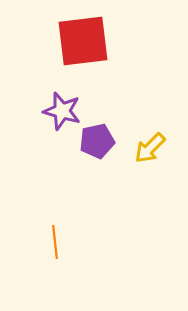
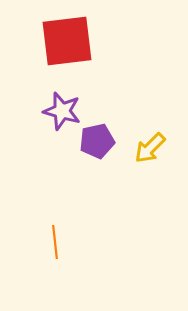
red square: moved 16 px left
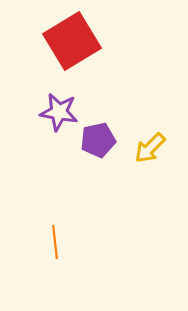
red square: moved 5 px right; rotated 24 degrees counterclockwise
purple star: moved 3 px left, 1 px down; rotated 6 degrees counterclockwise
purple pentagon: moved 1 px right, 1 px up
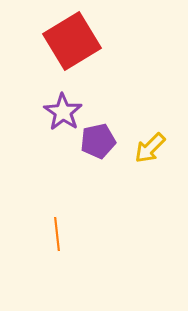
purple star: moved 4 px right; rotated 24 degrees clockwise
purple pentagon: moved 1 px down
orange line: moved 2 px right, 8 px up
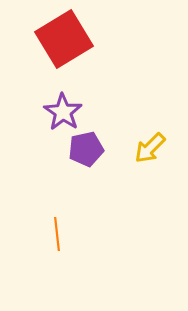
red square: moved 8 px left, 2 px up
purple pentagon: moved 12 px left, 8 px down
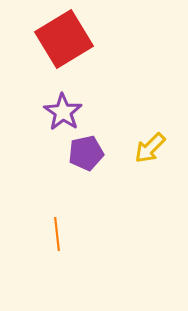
purple pentagon: moved 4 px down
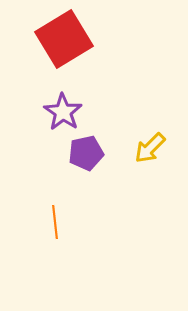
orange line: moved 2 px left, 12 px up
